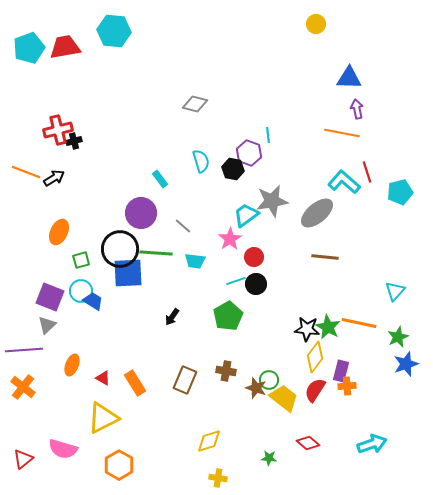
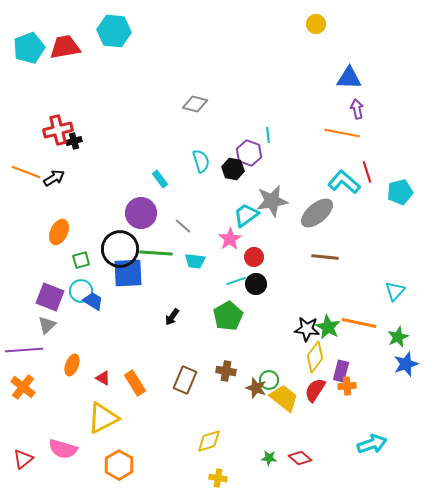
red diamond at (308, 443): moved 8 px left, 15 px down
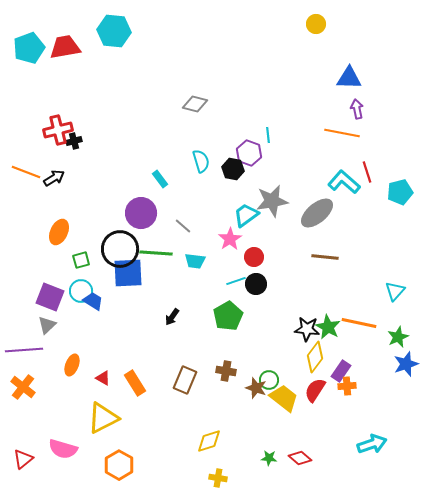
purple rectangle at (341, 371): rotated 20 degrees clockwise
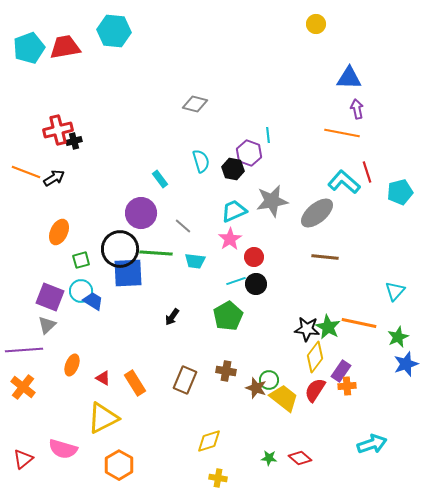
cyan trapezoid at (246, 215): moved 12 px left, 4 px up; rotated 12 degrees clockwise
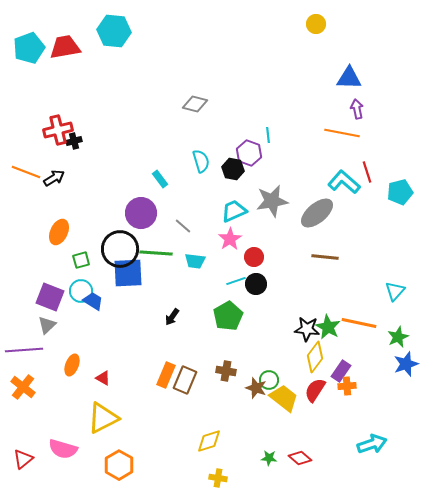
orange rectangle at (135, 383): moved 31 px right, 8 px up; rotated 55 degrees clockwise
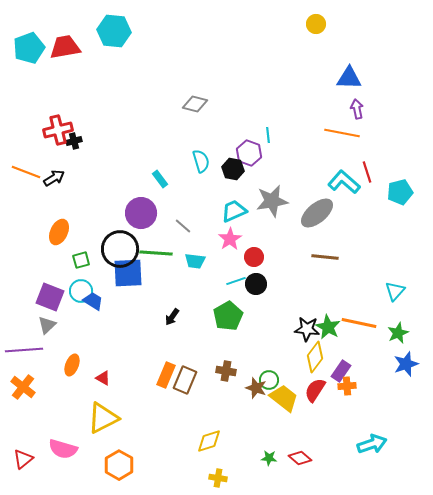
green star at (398, 337): moved 4 px up
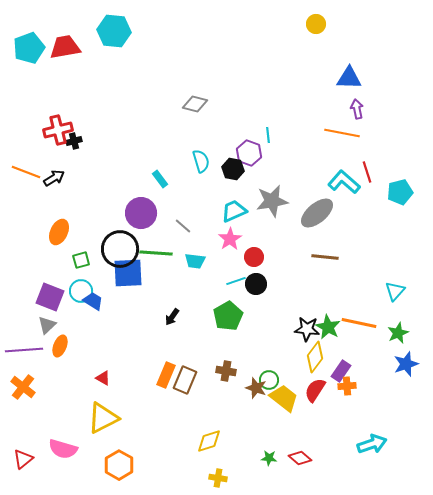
orange ellipse at (72, 365): moved 12 px left, 19 px up
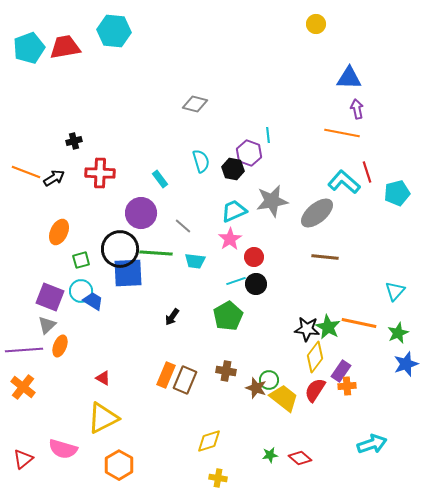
red cross at (58, 130): moved 42 px right, 43 px down; rotated 16 degrees clockwise
cyan pentagon at (400, 192): moved 3 px left, 1 px down
green star at (269, 458): moved 1 px right, 3 px up; rotated 14 degrees counterclockwise
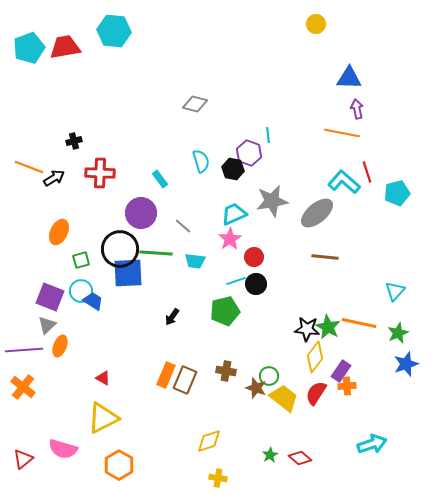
orange line at (26, 172): moved 3 px right, 5 px up
cyan trapezoid at (234, 211): moved 3 px down
green pentagon at (228, 316): moved 3 px left, 5 px up; rotated 16 degrees clockwise
green circle at (269, 380): moved 4 px up
red semicircle at (315, 390): moved 1 px right, 3 px down
green star at (270, 455): rotated 21 degrees counterclockwise
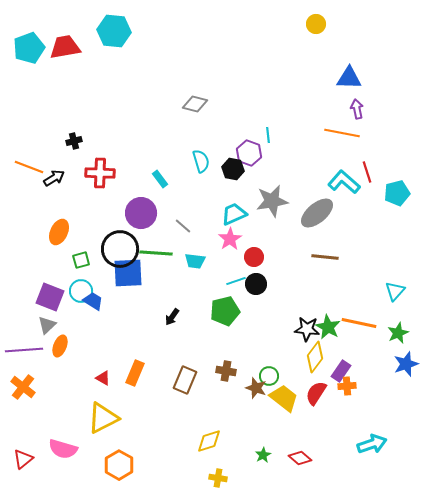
orange rectangle at (166, 375): moved 31 px left, 2 px up
green star at (270, 455): moved 7 px left
